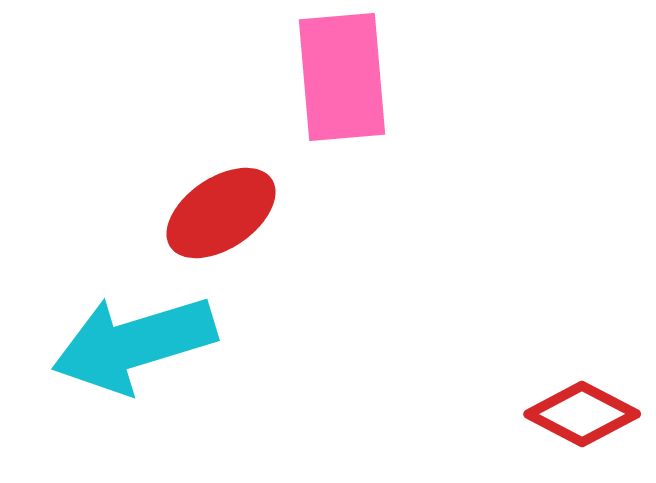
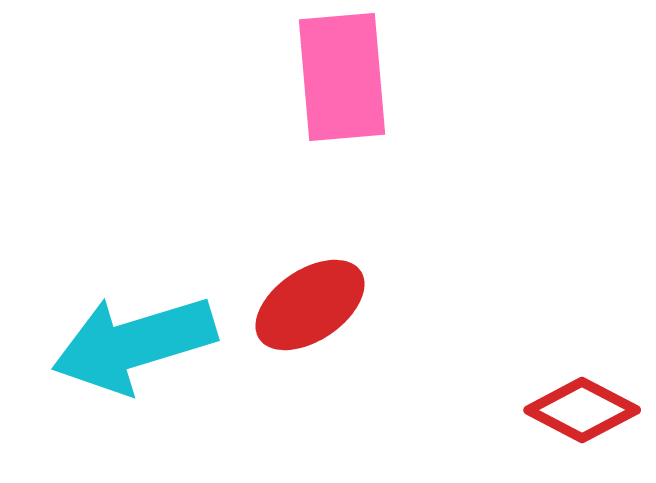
red ellipse: moved 89 px right, 92 px down
red diamond: moved 4 px up
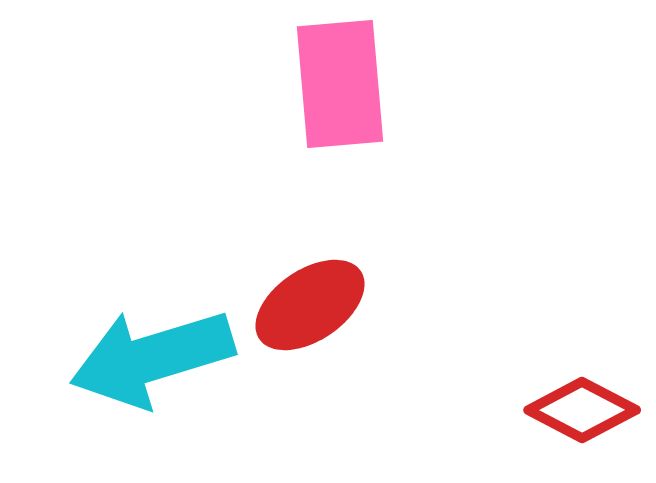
pink rectangle: moved 2 px left, 7 px down
cyan arrow: moved 18 px right, 14 px down
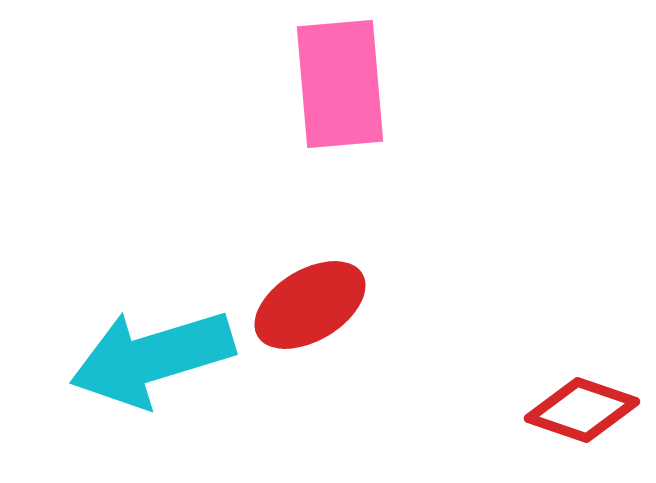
red ellipse: rotated 3 degrees clockwise
red diamond: rotated 9 degrees counterclockwise
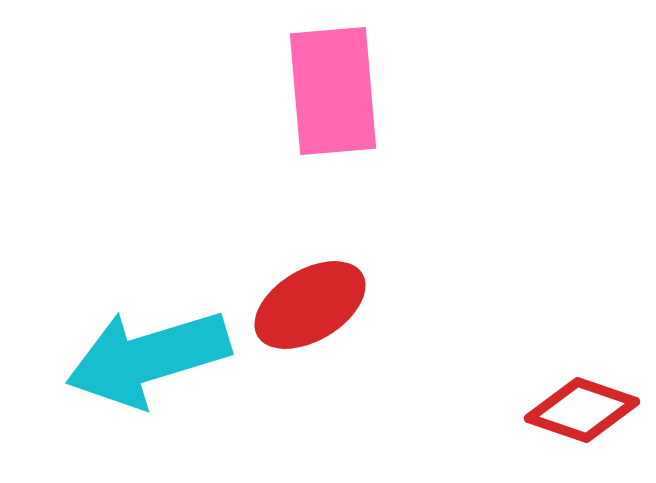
pink rectangle: moved 7 px left, 7 px down
cyan arrow: moved 4 px left
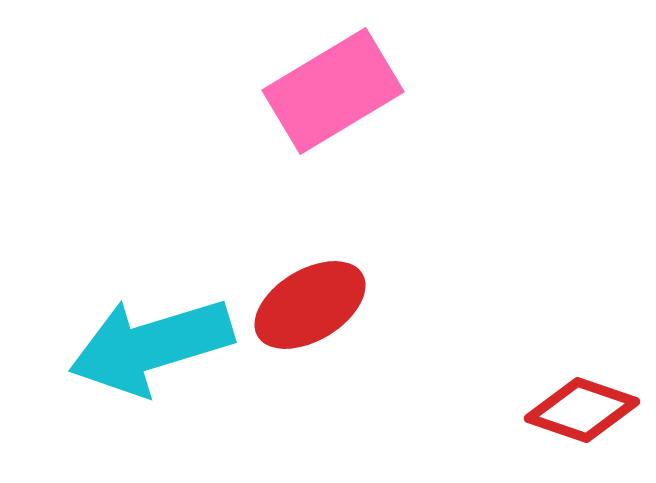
pink rectangle: rotated 64 degrees clockwise
cyan arrow: moved 3 px right, 12 px up
